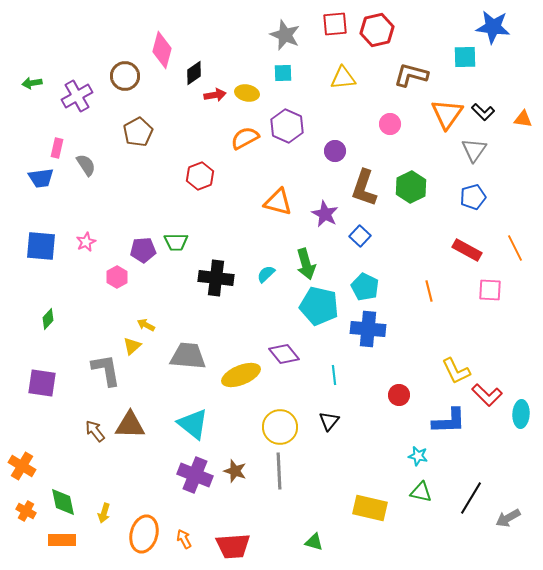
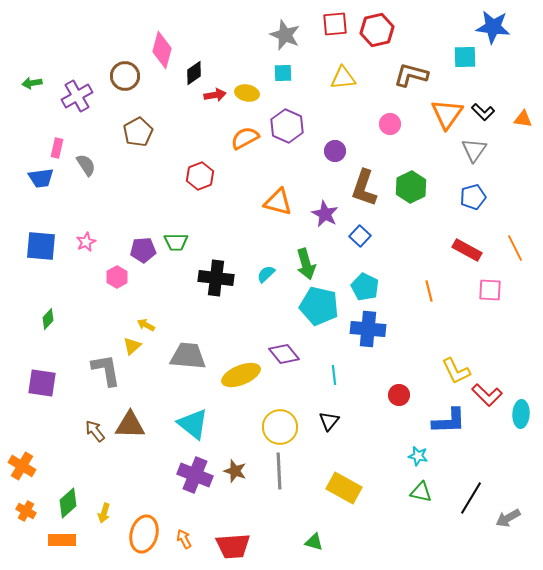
green diamond at (63, 502): moved 5 px right, 1 px down; rotated 60 degrees clockwise
yellow rectangle at (370, 508): moved 26 px left, 20 px up; rotated 16 degrees clockwise
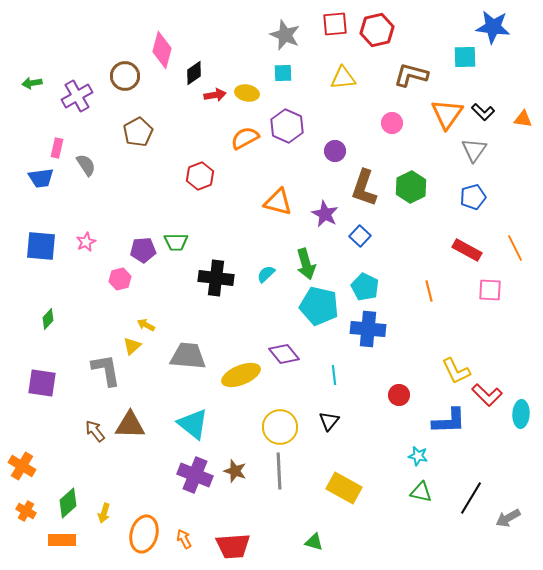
pink circle at (390, 124): moved 2 px right, 1 px up
pink hexagon at (117, 277): moved 3 px right, 2 px down; rotated 15 degrees clockwise
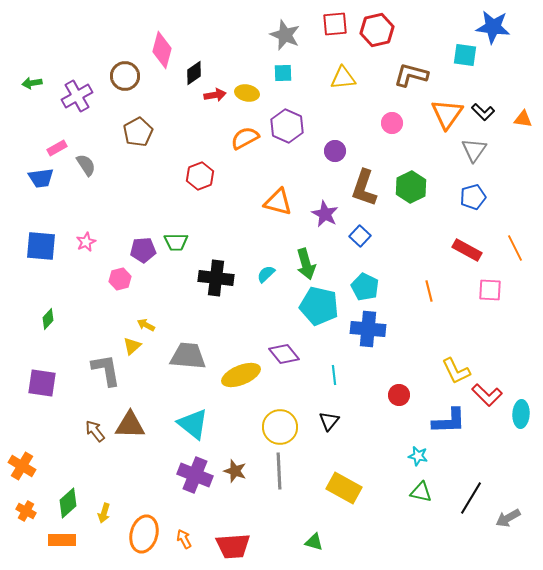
cyan square at (465, 57): moved 2 px up; rotated 10 degrees clockwise
pink rectangle at (57, 148): rotated 48 degrees clockwise
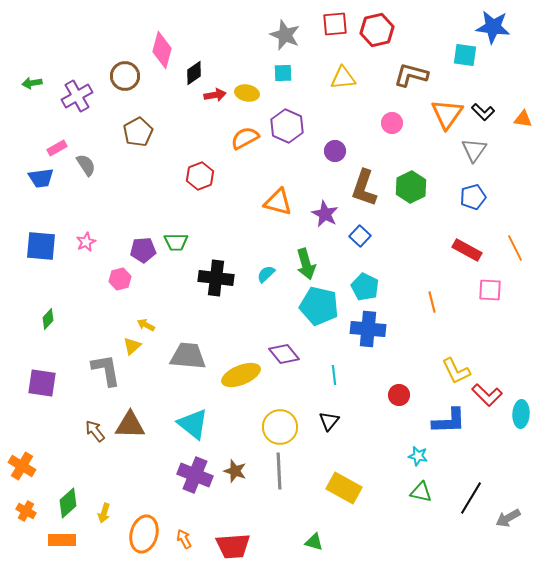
orange line at (429, 291): moved 3 px right, 11 px down
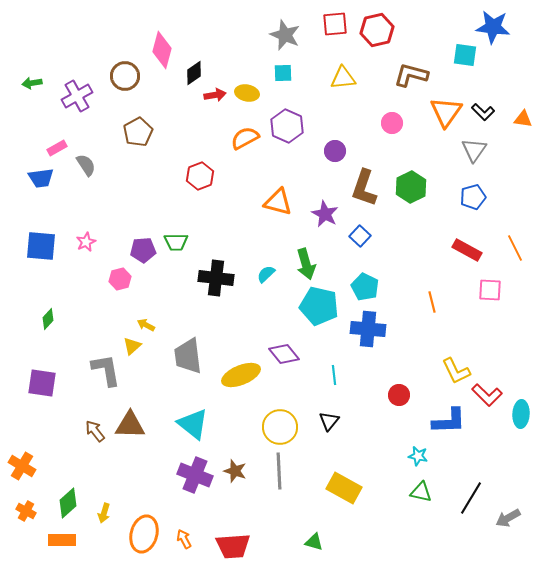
orange triangle at (447, 114): moved 1 px left, 2 px up
gray trapezoid at (188, 356): rotated 102 degrees counterclockwise
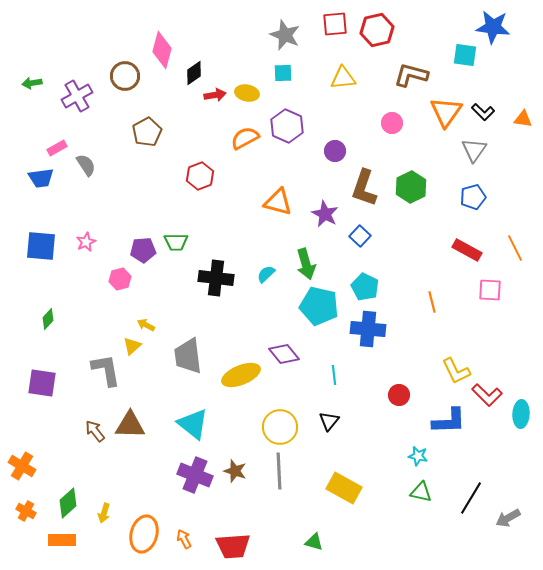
brown pentagon at (138, 132): moved 9 px right
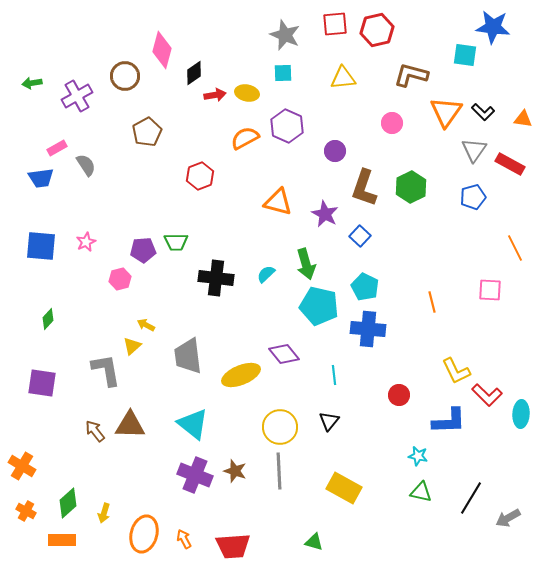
red rectangle at (467, 250): moved 43 px right, 86 px up
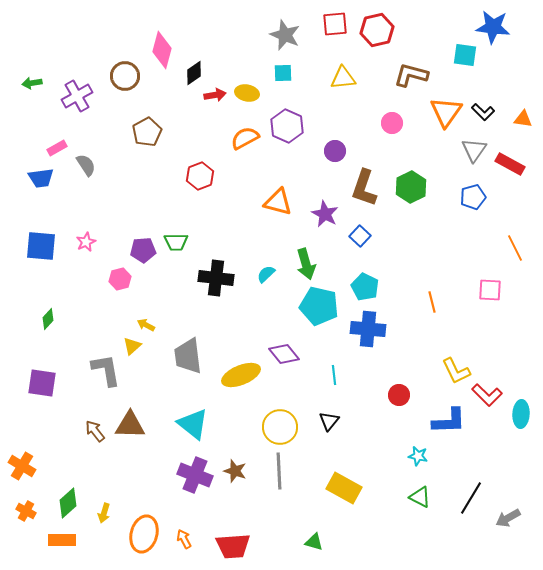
green triangle at (421, 492): moved 1 px left, 5 px down; rotated 15 degrees clockwise
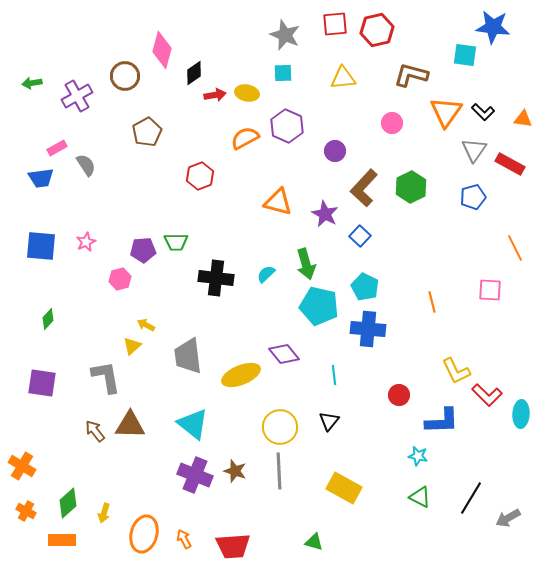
brown L-shape at (364, 188): rotated 24 degrees clockwise
gray L-shape at (106, 370): moved 7 px down
blue L-shape at (449, 421): moved 7 px left
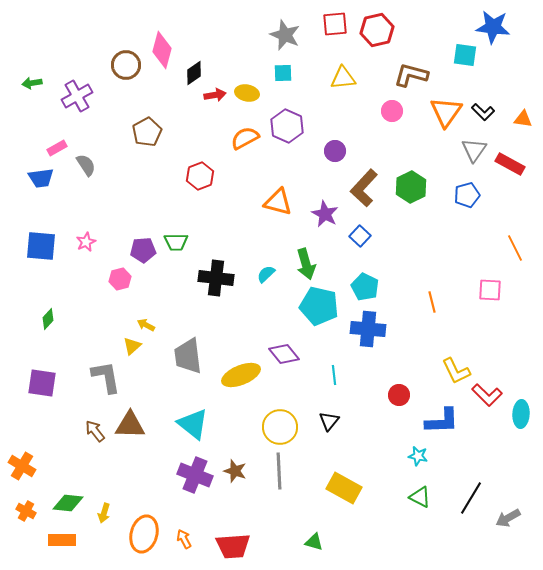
brown circle at (125, 76): moved 1 px right, 11 px up
pink circle at (392, 123): moved 12 px up
blue pentagon at (473, 197): moved 6 px left, 2 px up
green diamond at (68, 503): rotated 48 degrees clockwise
